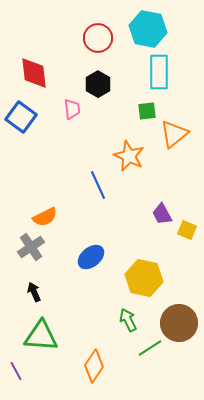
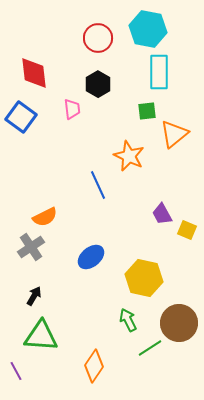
black arrow: moved 4 px down; rotated 54 degrees clockwise
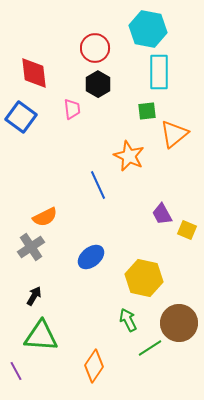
red circle: moved 3 px left, 10 px down
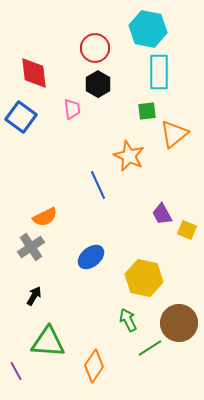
green triangle: moved 7 px right, 6 px down
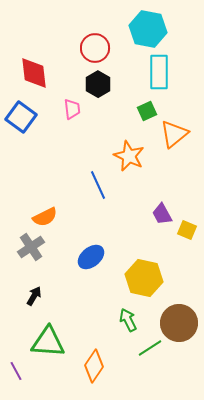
green square: rotated 18 degrees counterclockwise
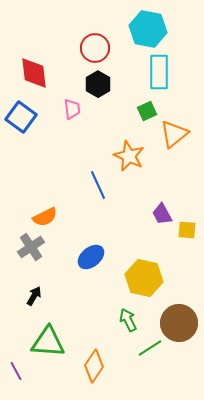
yellow square: rotated 18 degrees counterclockwise
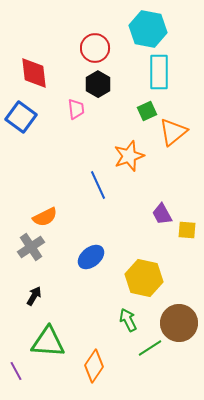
pink trapezoid: moved 4 px right
orange triangle: moved 1 px left, 2 px up
orange star: rotated 28 degrees clockwise
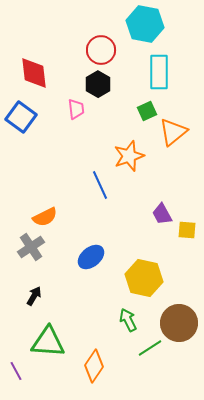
cyan hexagon: moved 3 px left, 5 px up
red circle: moved 6 px right, 2 px down
blue line: moved 2 px right
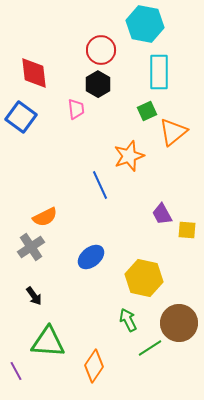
black arrow: rotated 114 degrees clockwise
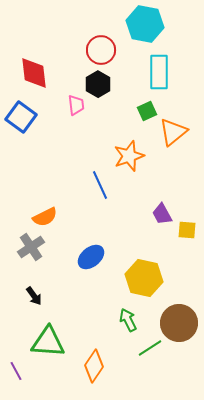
pink trapezoid: moved 4 px up
